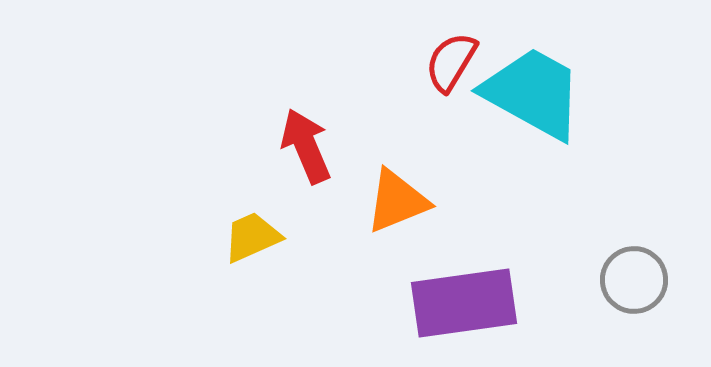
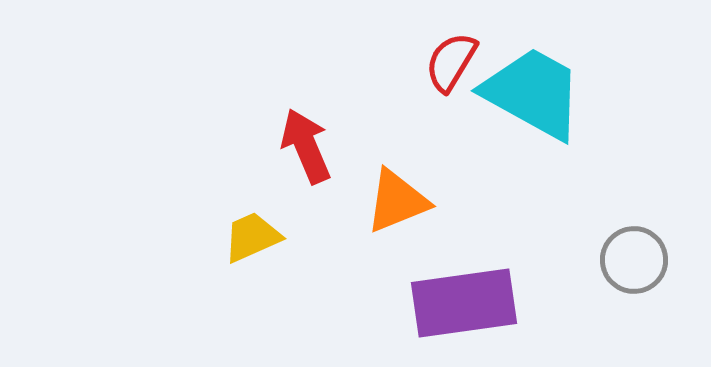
gray circle: moved 20 px up
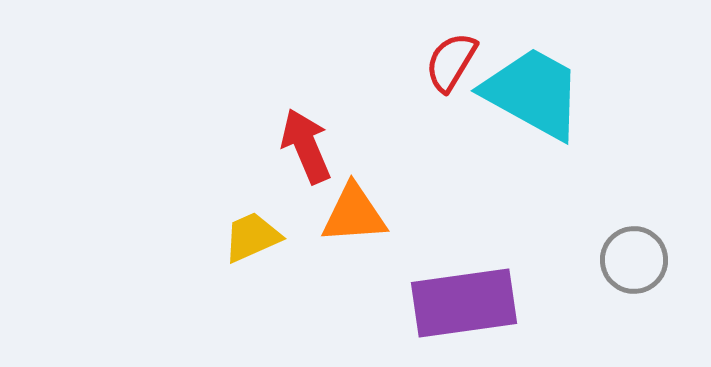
orange triangle: moved 43 px left, 13 px down; rotated 18 degrees clockwise
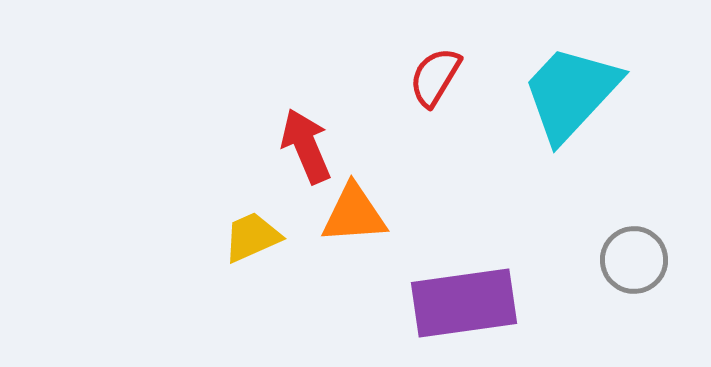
red semicircle: moved 16 px left, 15 px down
cyan trapezoid: moved 38 px right; rotated 76 degrees counterclockwise
